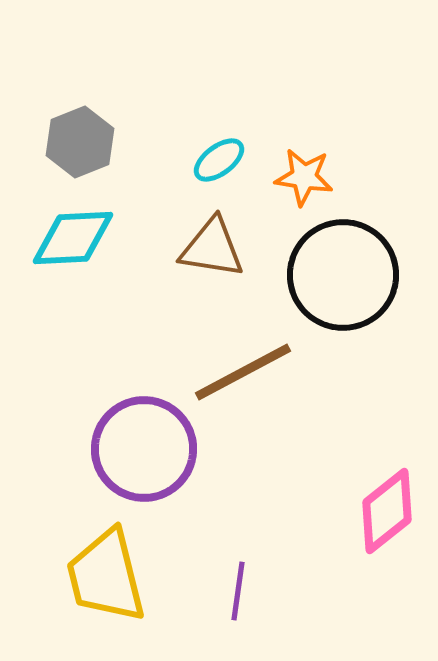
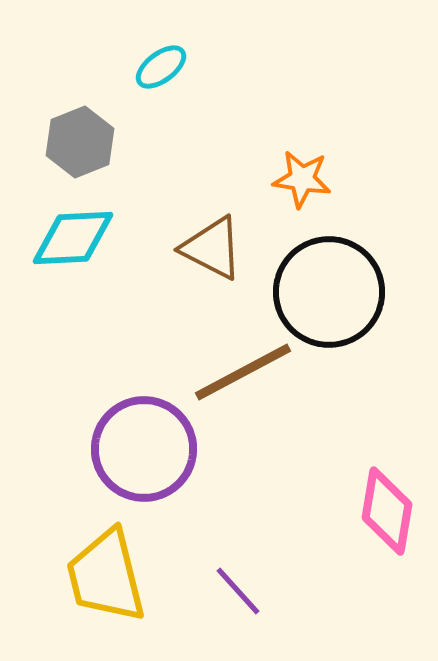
cyan ellipse: moved 58 px left, 93 px up
orange star: moved 2 px left, 2 px down
brown triangle: rotated 18 degrees clockwise
black circle: moved 14 px left, 17 px down
pink diamond: rotated 42 degrees counterclockwise
purple line: rotated 50 degrees counterclockwise
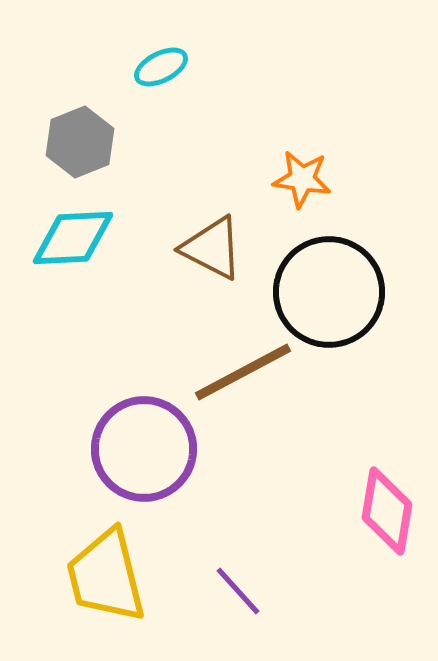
cyan ellipse: rotated 10 degrees clockwise
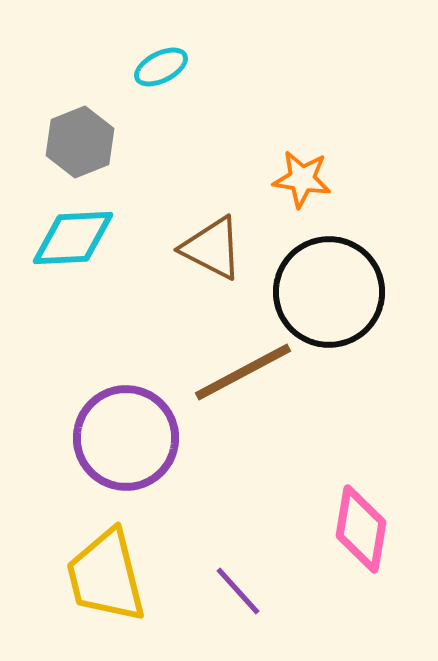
purple circle: moved 18 px left, 11 px up
pink diamond: moved 26 px left, 18 px down
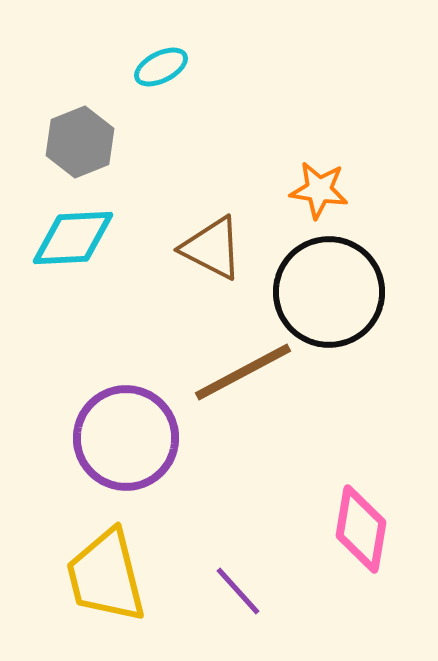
orange star: moved 17 px right, 11 px down
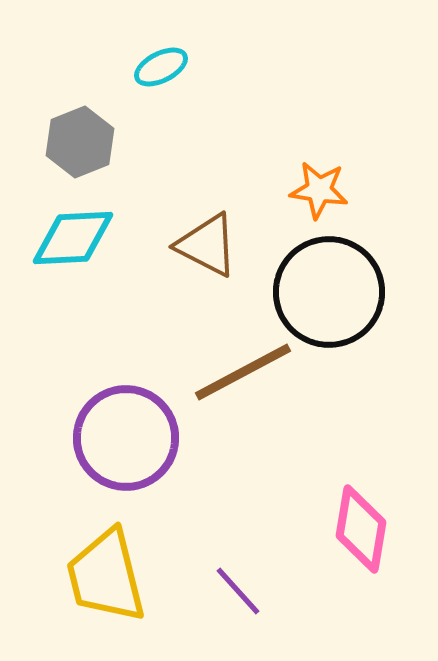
brown triangle: moved 5 px left, 3 px up
